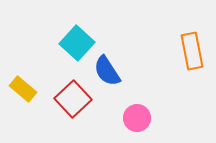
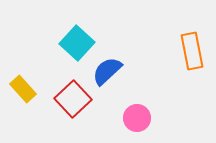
blue semicircle: rotated 80 degrees clockwise
yellow rectangle: rotated 8 degrees clockwise
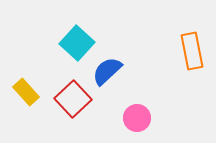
yellow rectangle: moved 3 px right, 3 px down
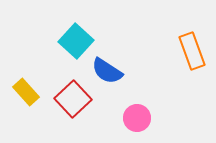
cyan square: moved 1 px left, 2 px up
orange rectangle: rotated 9 degrees counterclockwise
blue semicircle: rotated 104 degrees counterclockwise
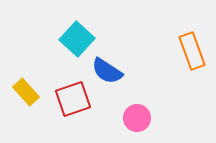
cyan square: moved 1 px right, 2 px up
red square: rotated 24 degrees clockwise
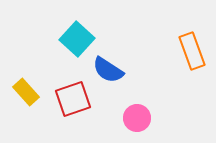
blue semicircle: moved 1 px right, 1 px up
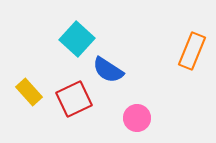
orange rectangle: rotated 42 degrees clockwise
yellow rectangle: moved 3 px right
red square: moved 1 px right; rotated 6 degrees counterclockwise
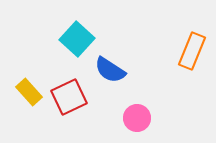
blue semicircle: moved 2 px right
red square: moved 5 px left, 2 px up
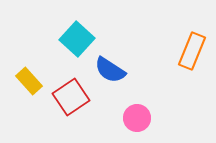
yellow rectangle: moved 11 px up
red square: moved 2 px right; rotated 9 degrees counterclockwise
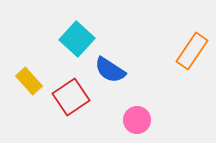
orange rectangle: rotated 12 degrees clockwise
pink circle: moved 2 px down
